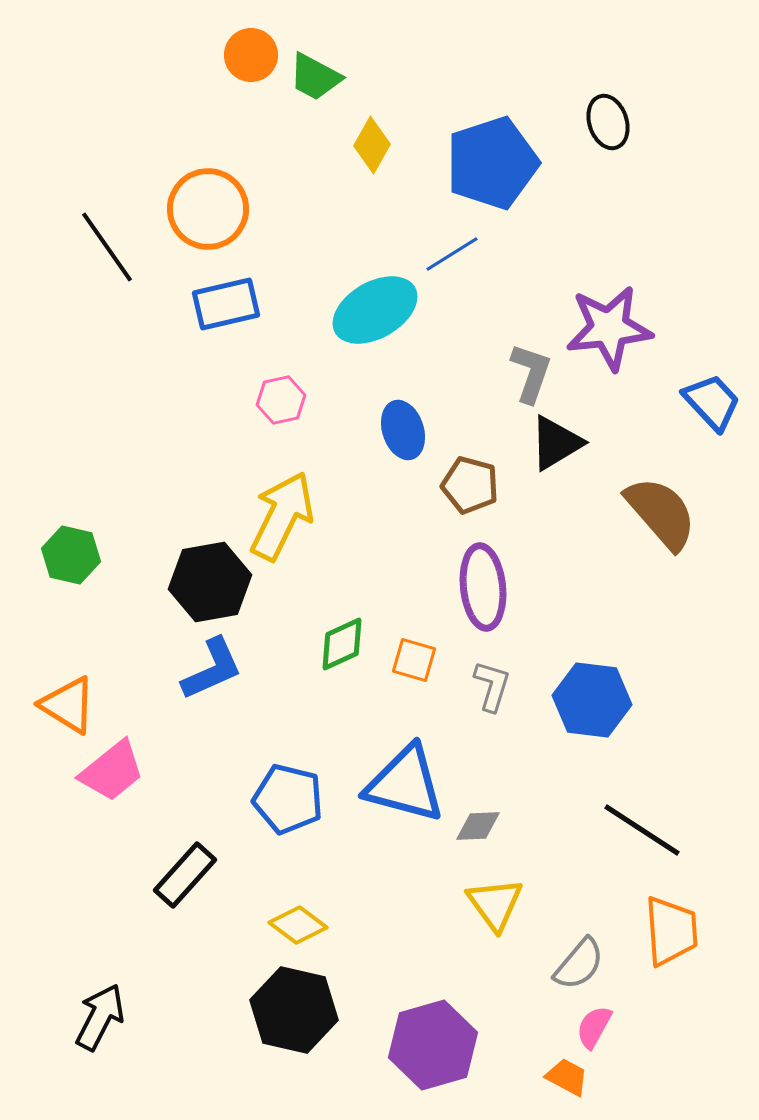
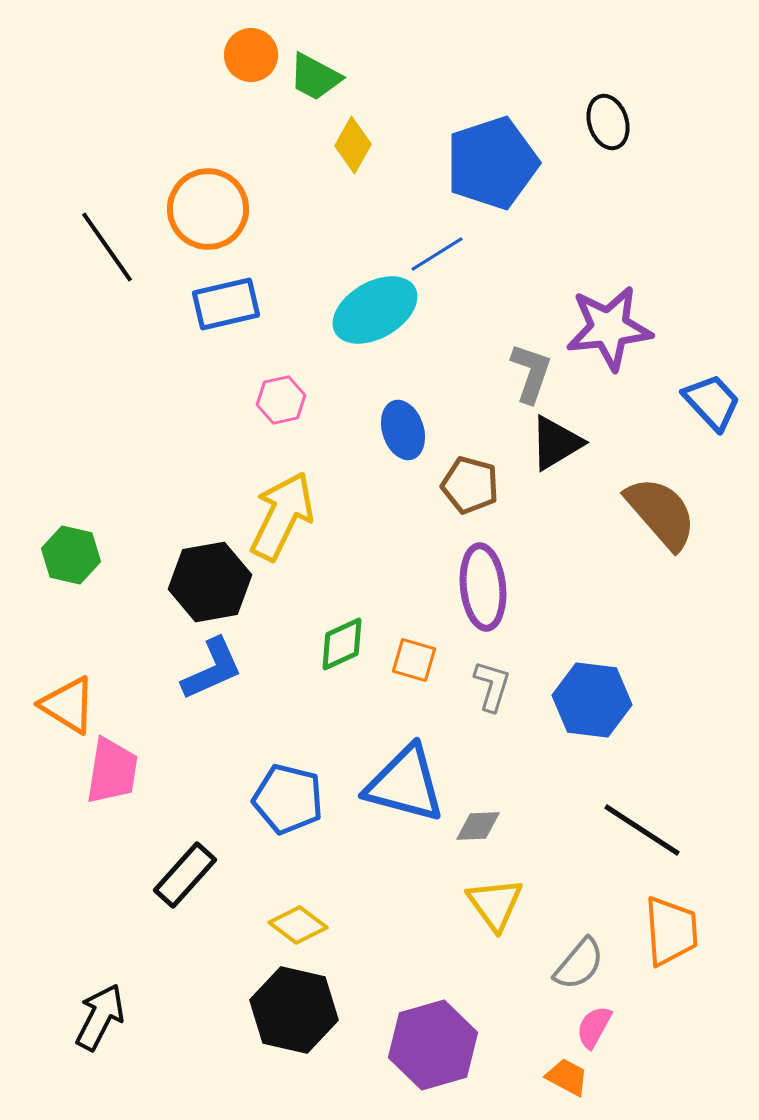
yellow diamond at (372, 145): moved 19 px left
blue line at (452, 254): moved 15 px left
pink trapezoid at (112, 771): rotated 42 degrees counterclockwise
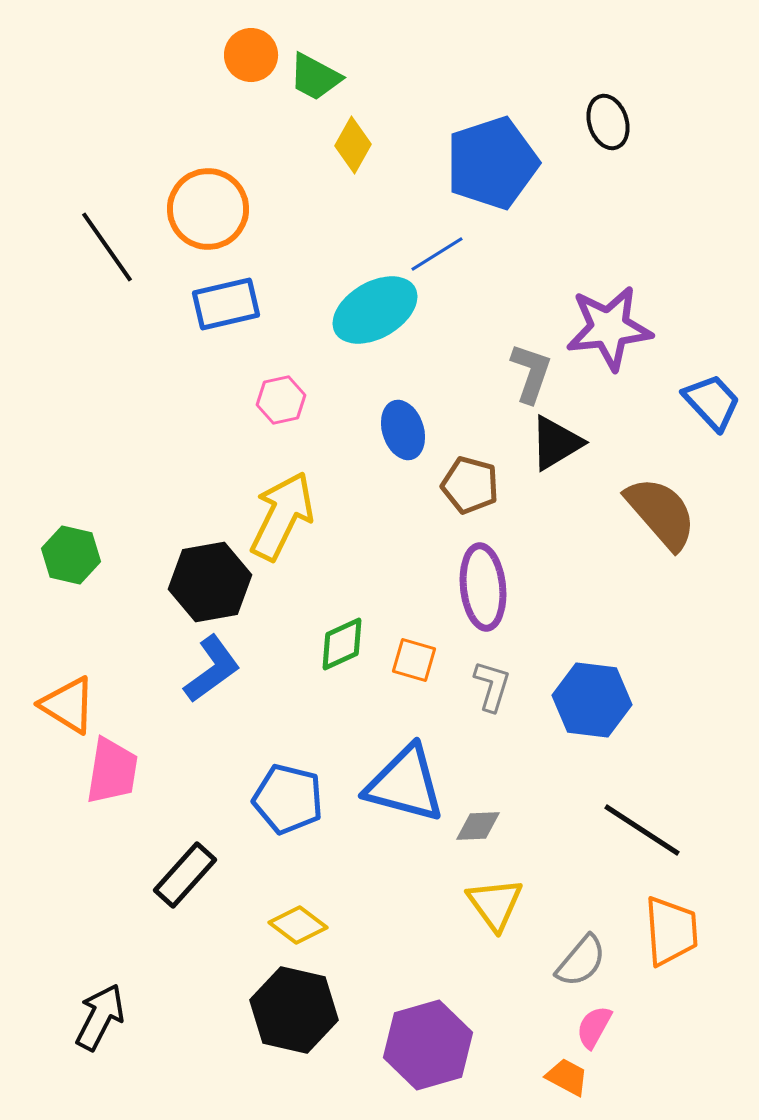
blue L-shape at (212, 669): rotated 12 degrees counterclockwise
gray semicircle at (579, 964): moved 2 px right, 3 px up
purple hexagon at (433, 1045): moved 5 px left
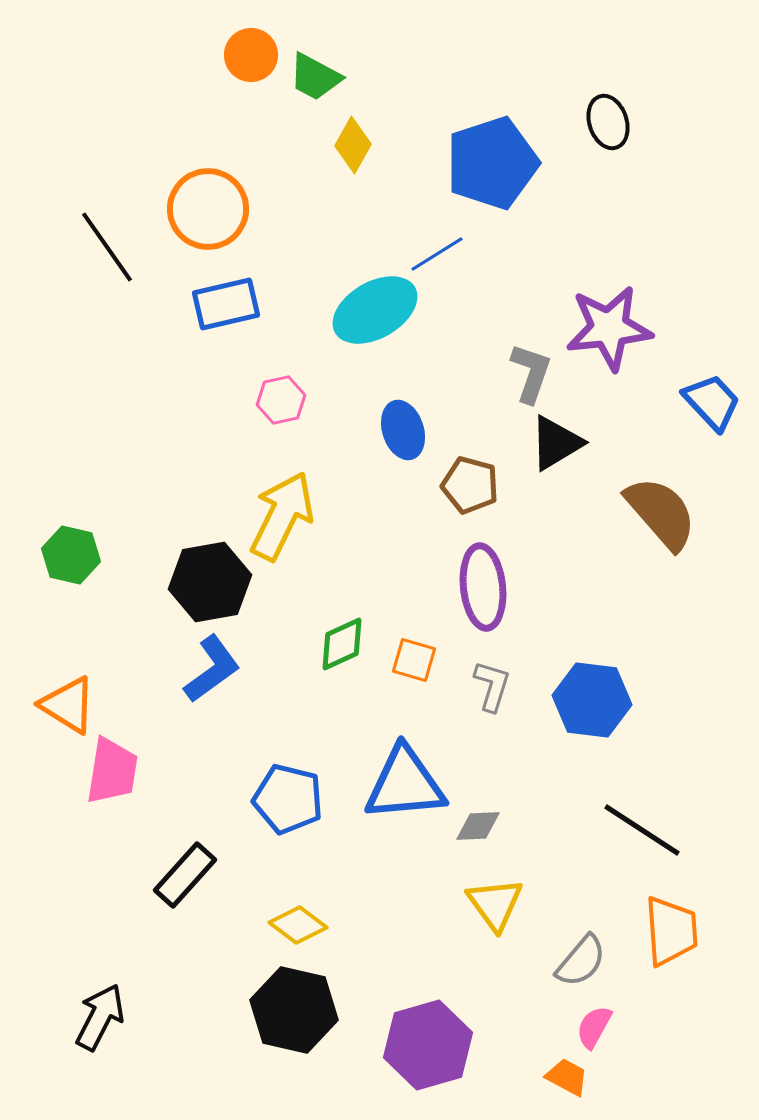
blue triangle at (405, 784): rotated 20 degrees counterclockwise
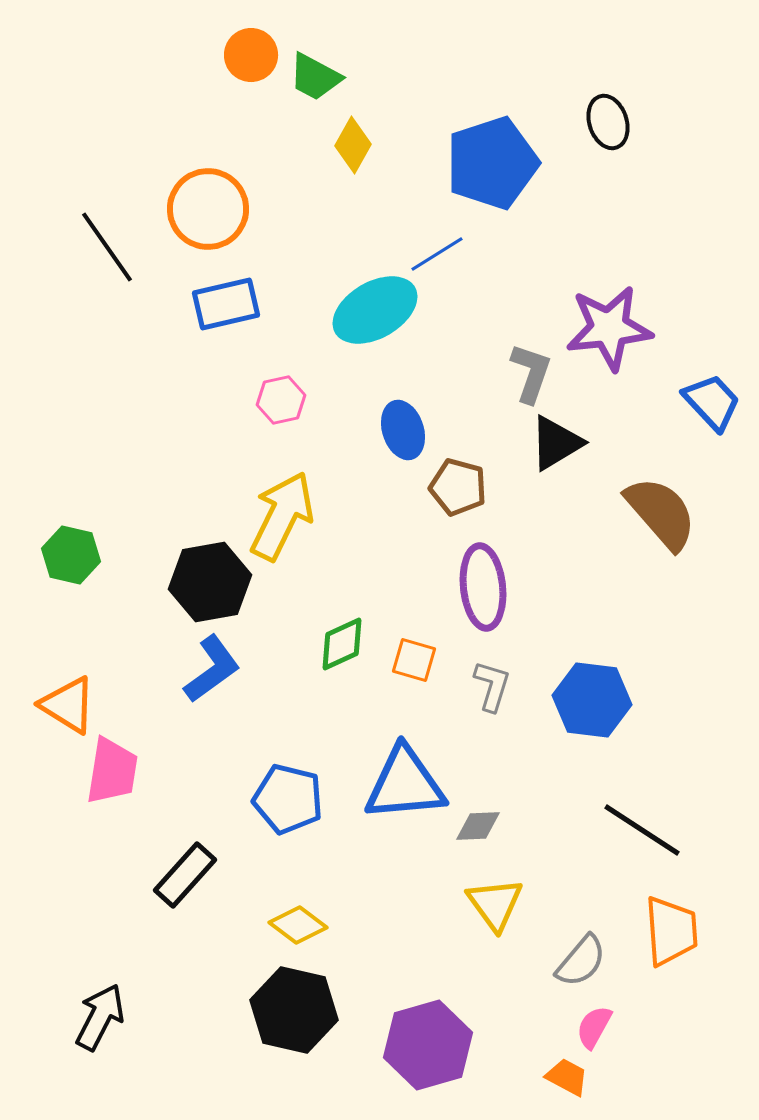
brown pentagon at (470, 485): moved 12 px left, 2 px down
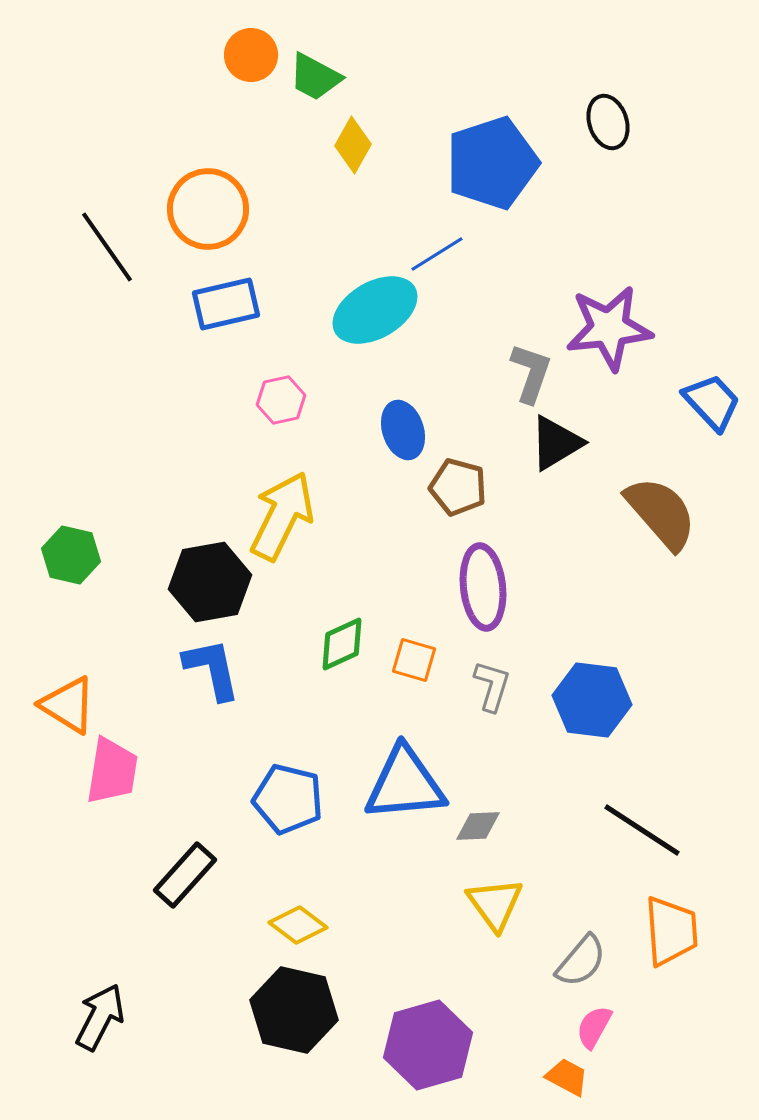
blue L-shape at (212, 669): rotated 66 degrees counterclockwise
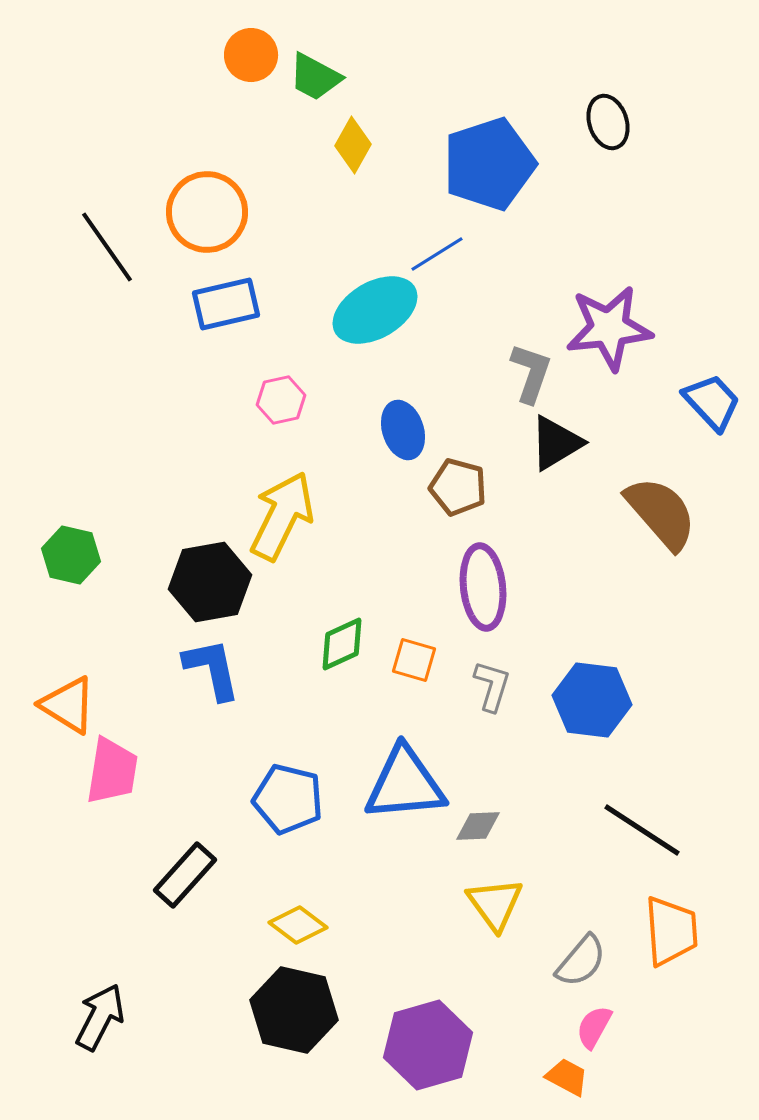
blue pentagon at (492, 163): moved 3 px left, 1 px down
orange circle at (208, 209): moved 1 px left, 3 px down
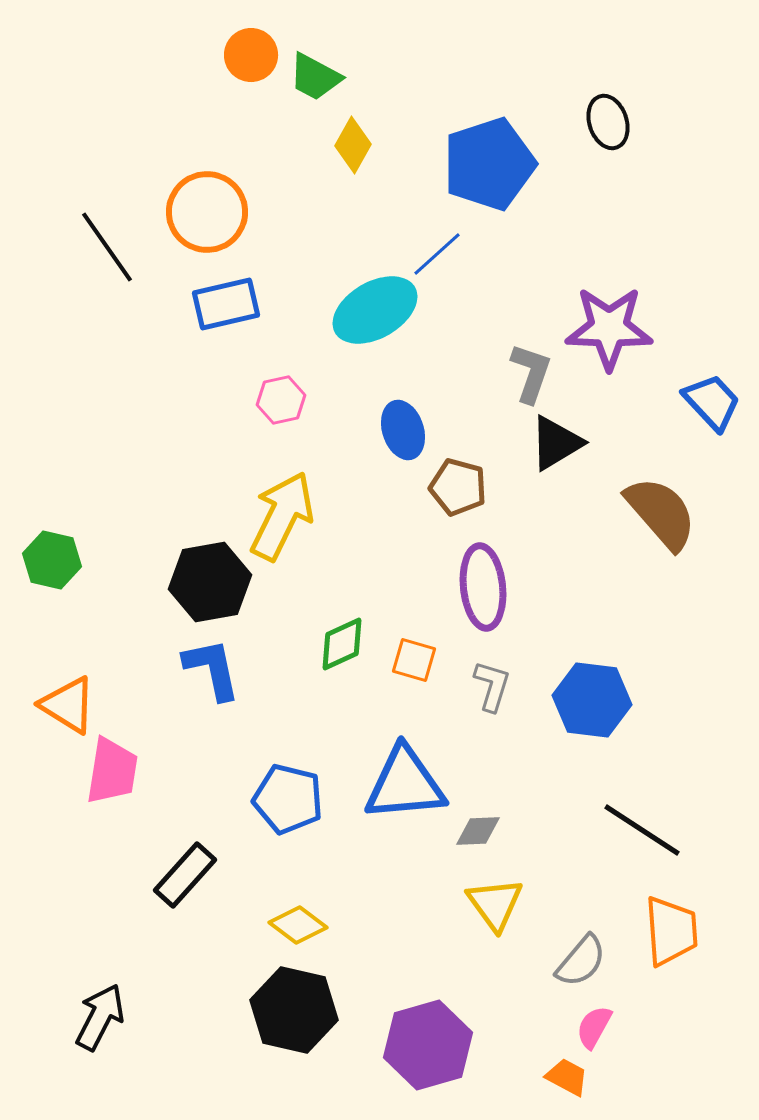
blue line at (437, 254): rotated 10 degrees counterclockwise
purple star at (609, 328): rotated 8 degrees clockwise
green hexagon at (71, 555): moved 19 px left, 5 px down
gray diamond at (478, 826): moved 5 px down
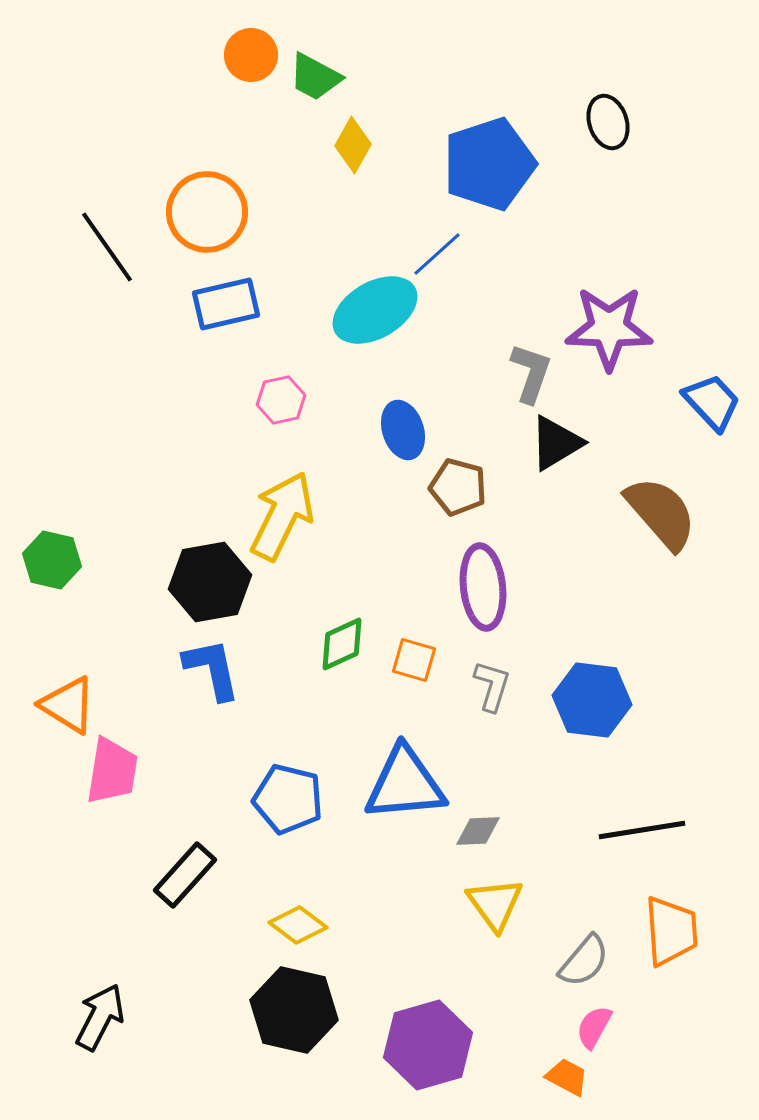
black line at (642, 830): rotated 42 degrees counterclockwise
gray semicircle at (581, 961): moved 3 px right
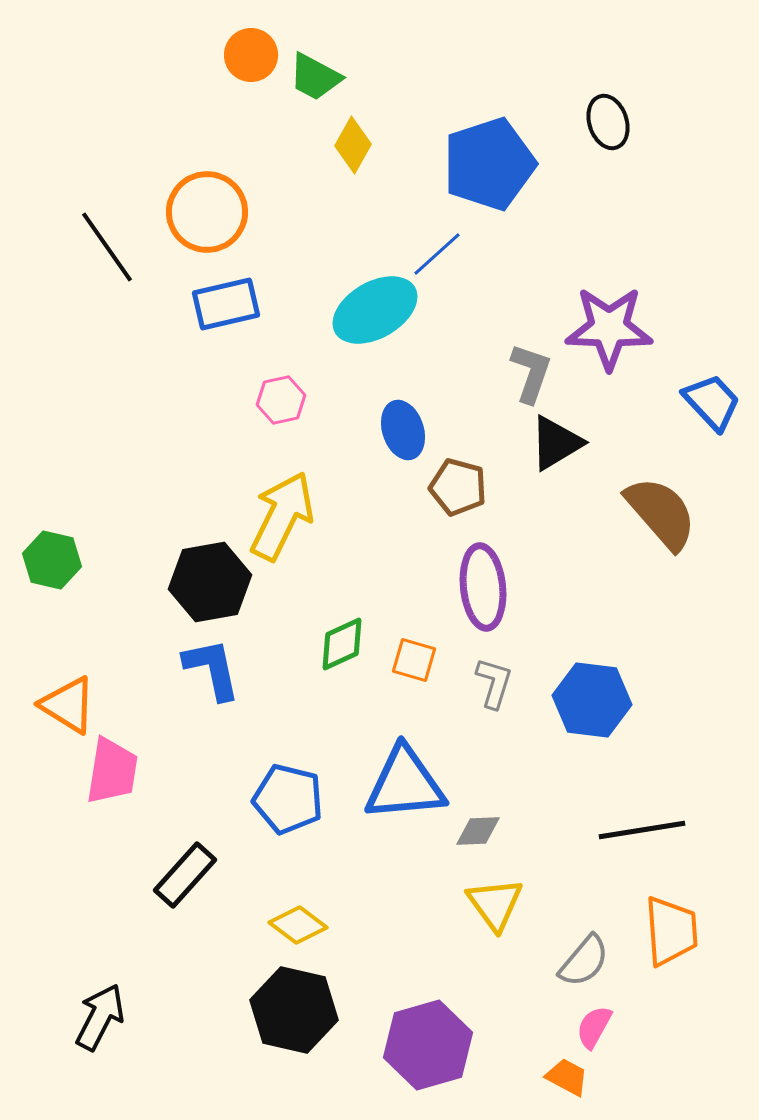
gray L-shape at (492, 686): moved 2 px right, 3 px up
